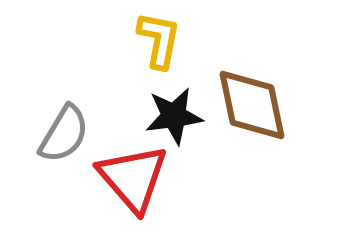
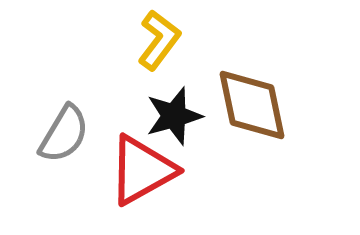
yellow L-shape: rotated 26 degrees clockwise
black star: rotated 8 degrees counterclockwise
red triangle: moved 9 px right, 8 px up; rotated 42 degrees clockwise
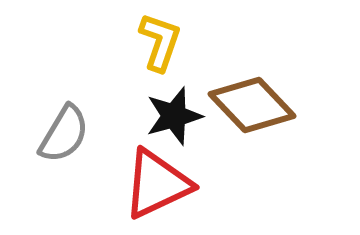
yellow L-shape: moved 1 px right, 2 px down; rotated 18 degrees counterclockwise
brown diamond: rotated 32 degrees counterclockwise
red triangle: moved 15 px right, 14 px down; rotated 4 degrees clockwise
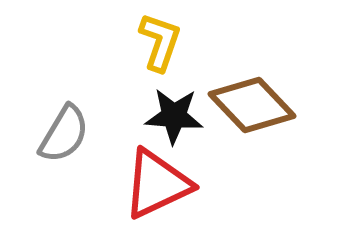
black star: rotated 20 degrees clockwise
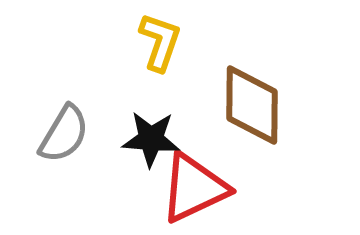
brown diamond: rotated 44 degrees clockwise
black star: moved 23 px left, 23 px down
red triangle: moved 37 px right, 4 px down
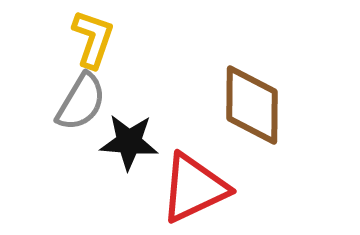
yellow L-shape: moved 67 px left, 3 px up
gray semicircle: moved 17 px right, 32 px up
black star: moved 22 px left, 3 px down
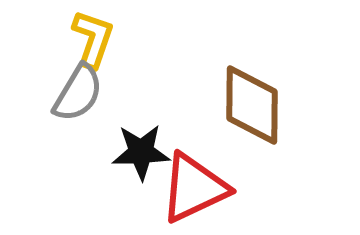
gray semicircle: moved 3 px left, 9 px up
black star: moved 12 px right, 10 px down; rotated 6 degrees counterclockwise
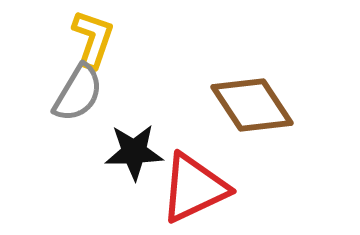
brown diamond: rotated 34 degrees counterclockwise
black star: moved 7 px left
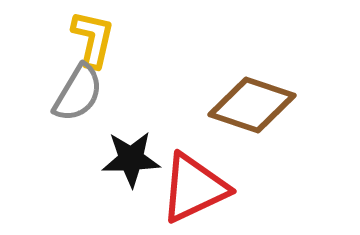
yellow L-shape: rotated 6 degrees counterclockwise
brown diamond: rotated 38 degrees counterclockwise
black star: moved 3 px left, 7 px down
